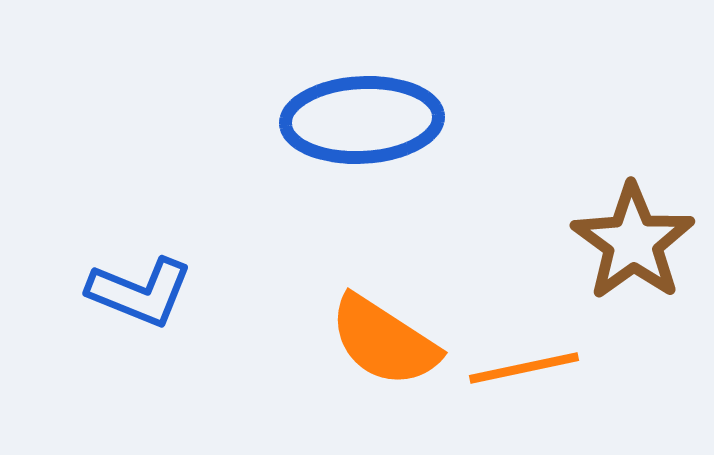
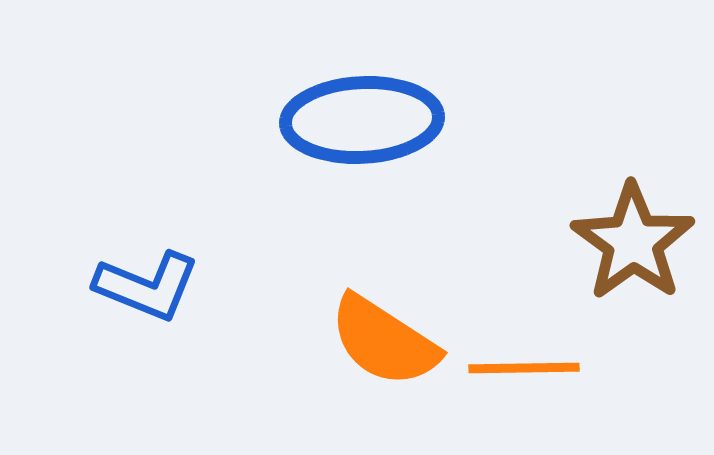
blue L-shape: moved 7 px right, 6 px up
orange line: rotated 11 degrees clockwise
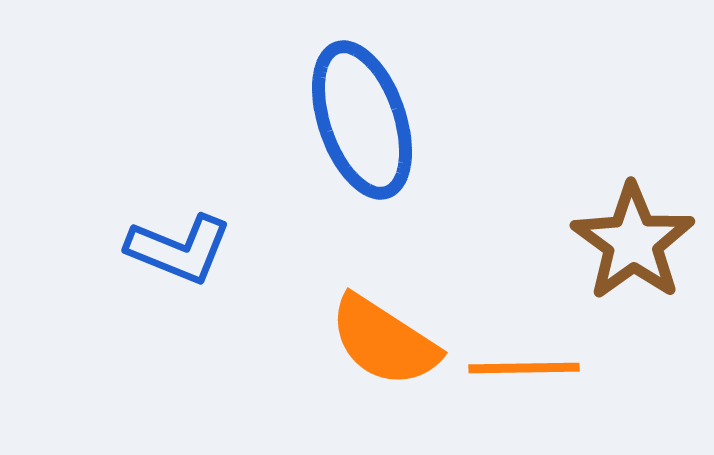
blue ellipse: rotated 74 degrees clockwise
blue L-shape: moved 32 px right, 37 px up
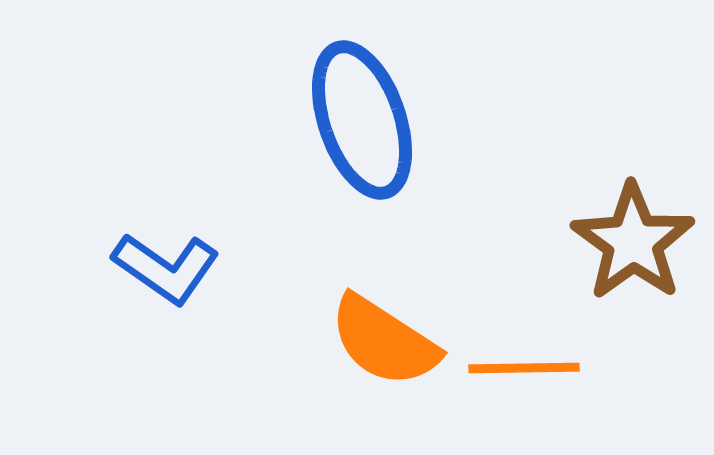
blue L-shape: moved 13 px left, 19 px down; rotated 13 degrees clockwise
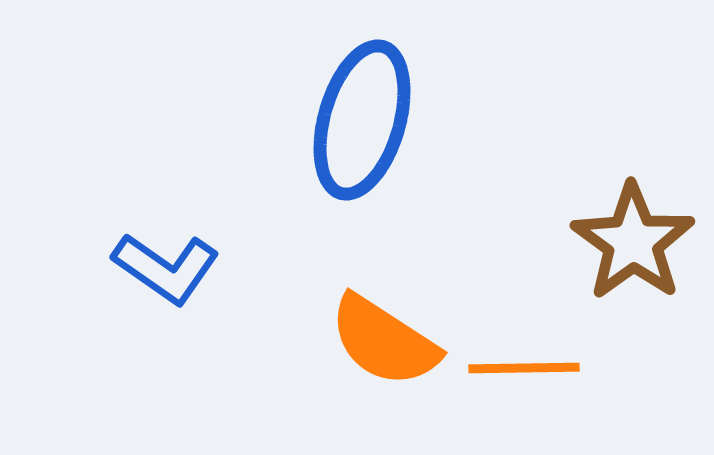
blue ellipse: rotated 35 degrees clockwise
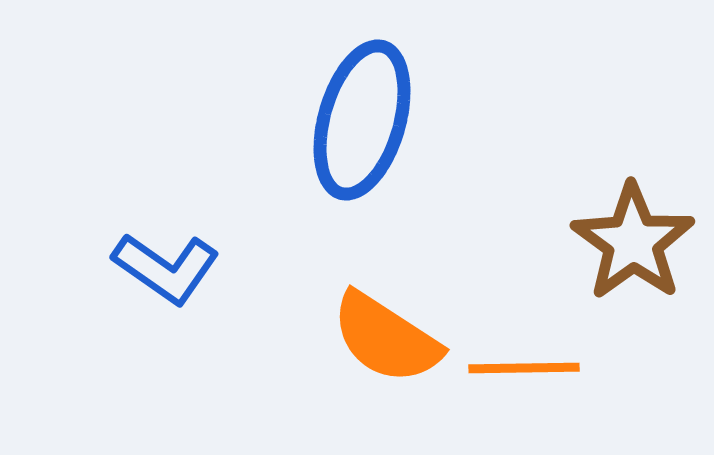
orange semicircle: moved 2 px right, 3 px up
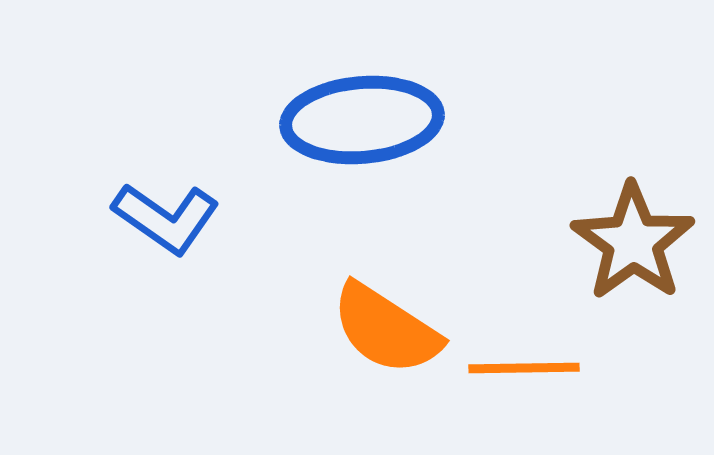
blue ellipse: rotated 69 degrees clockwise
blue L-shape: moved 50 px up
orange semicircle: moved 9 px up
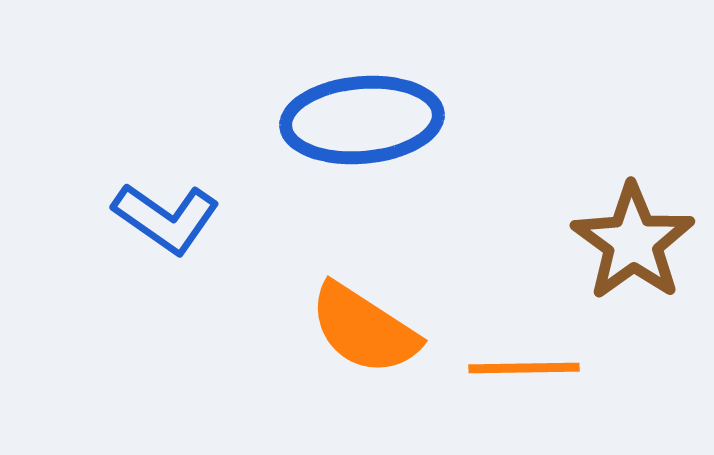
orange semicircle: moved 22 px left
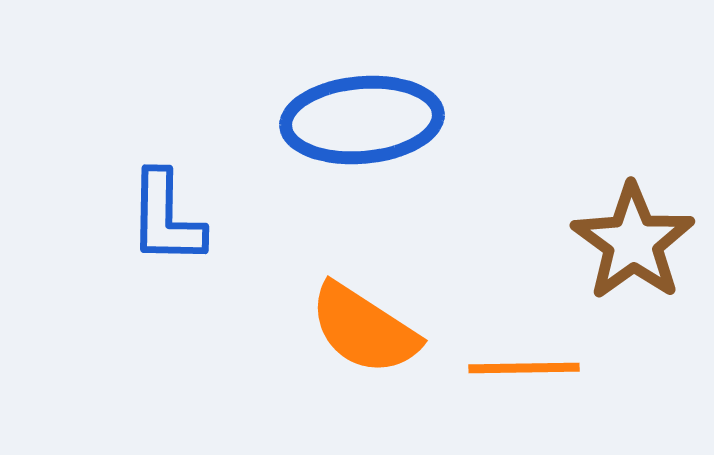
blue L-shape: rotated 56 degrees clockwise
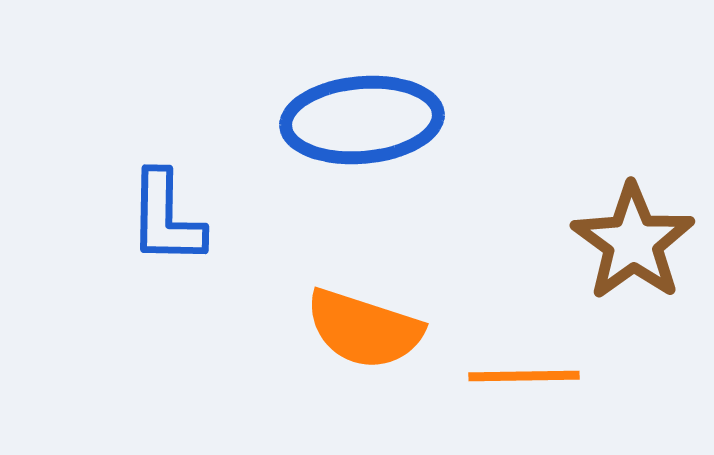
orange semicircle: rotated 15 degrees counterclockwise
orange line: moved 8 px down
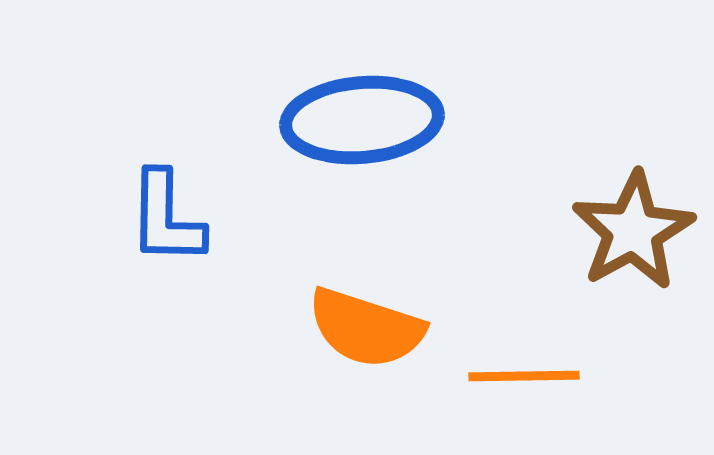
brown star: moved 11 px up; rotated 7 degrees clockwise
orange semicircle: moved 2 px right, 1 px up
